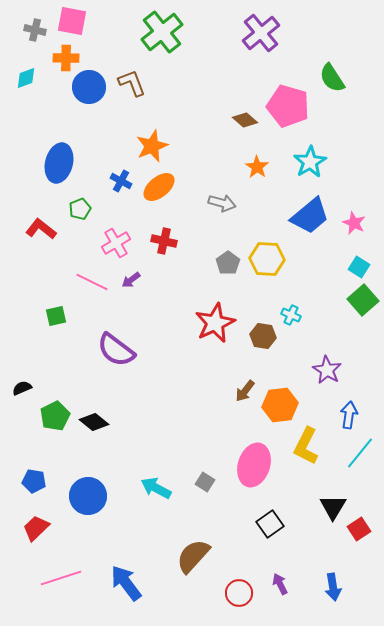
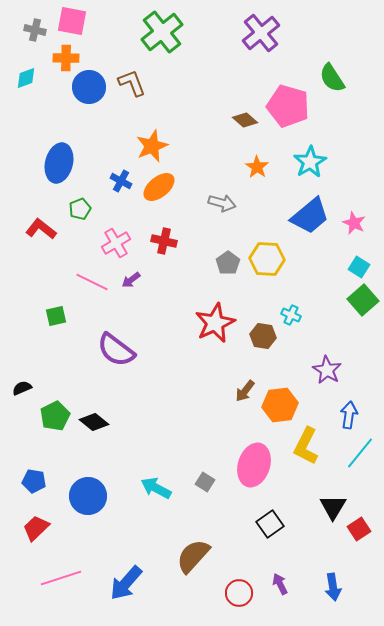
blue arrow at (126, 583): rotated 102 degrees counterclockwise
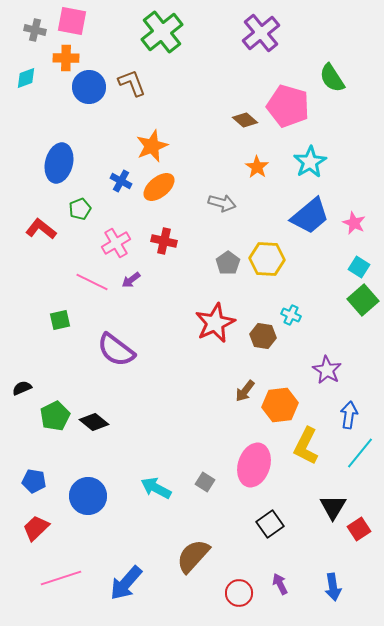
green square at (56, 316): moved 4 px right, 4 px down
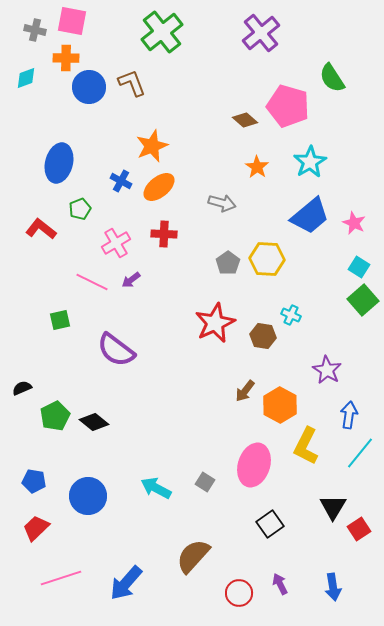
red cross at (164, 241): moved 7 px up; rotated 10 degrees counterclockwise
orange hexagon at (280, 405): rotated 24 degrees counterclockwise
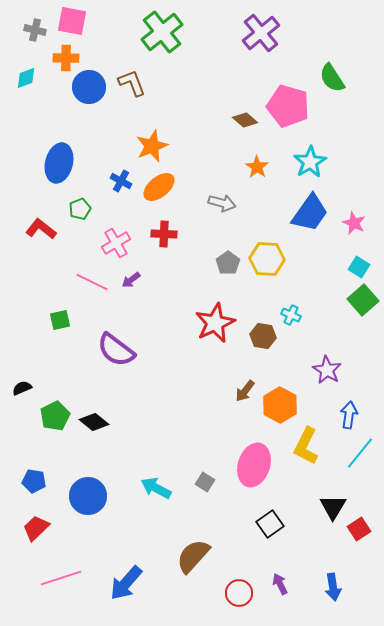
blue trapezoid at (310, 216): moved 3 px up; rotated 15 degrees counterclockwise
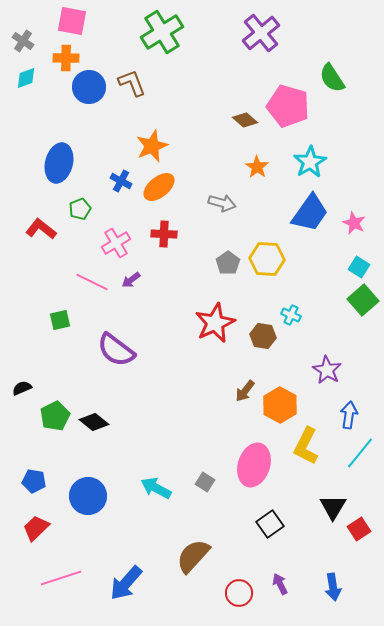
gray cross at (35, 30): moved 12 px left, 11 px down; rotated 20 degrees clockwise
green cross at (162, 32): rotated 6 degrees clockwise
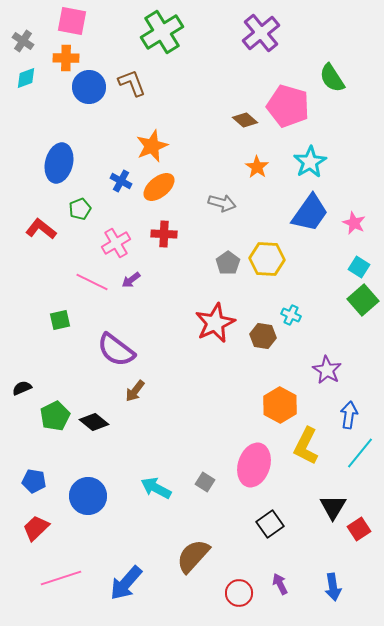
brown arrow at (245, 391): moved 110 px left
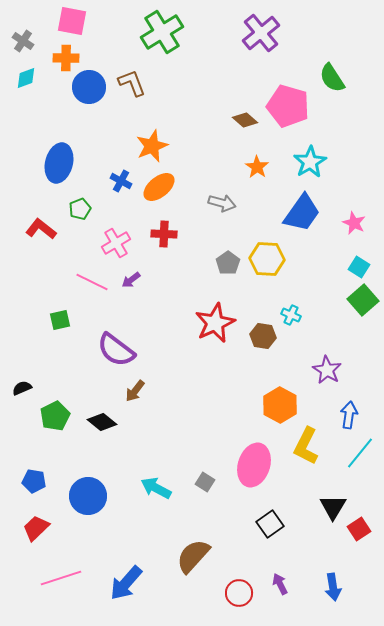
blue trapezoid at (310, 213): moved 8 px left
black diamond at (94, 422): moved 8 px right
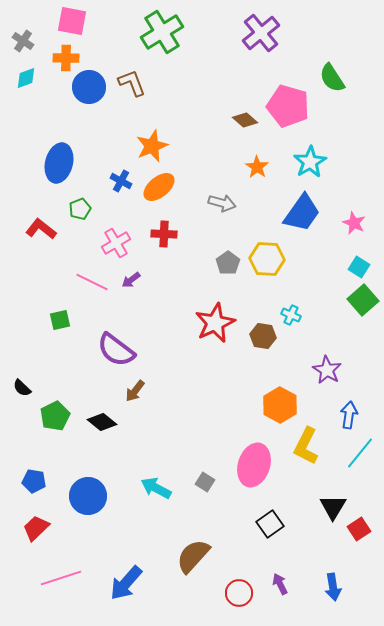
black semicircle at (22, 388): rotated 114 degrees counterclockwise
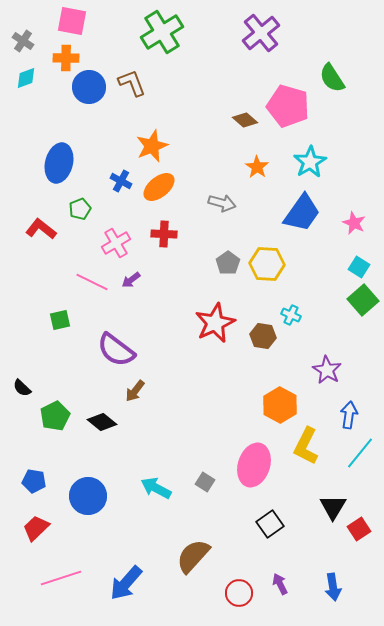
yellow hexagon at (267, 259): moved 5 px down
